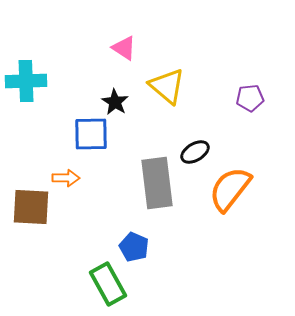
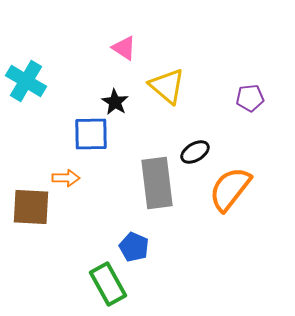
cyan cross: rotated 33 degrees clockwise
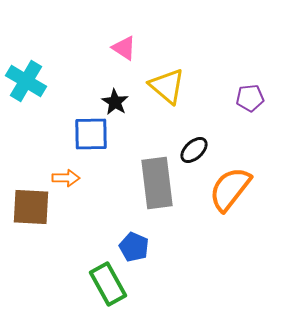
black ellipse: moved 1 px left, 2 px up; rotated 12 degrees counterclockwise
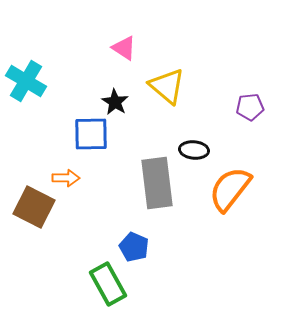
purple pentagon: moved 9 px down
black ellipse: rotated 48 degrees clockwise
brown square: moved 3 px right; rotated 24 degrees clockwise
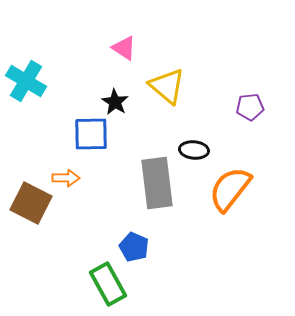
brown square: moved 3 px left, 4 px up
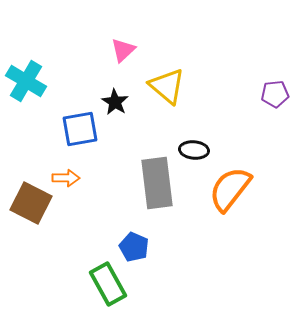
pink triangle: moved 1 px left, 2 px down; rotated 44 degrees clockwise
purple pentagon: moved 25 px right, 13 px up
blue square: moved 11 px left, 5 px up; rotated 9 degrees counterclockwise
